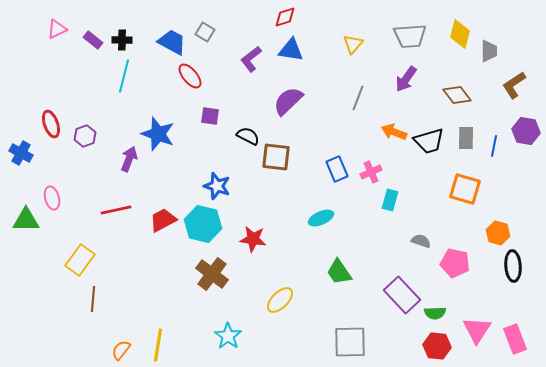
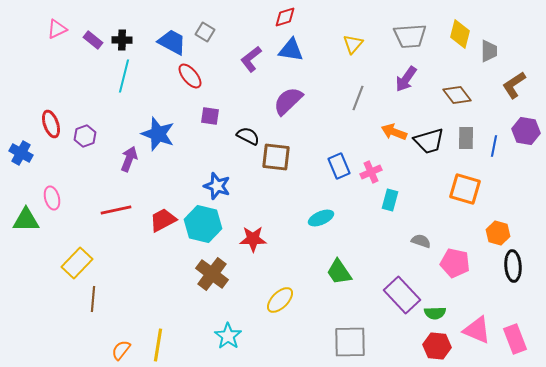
blue rectangle at (337, 169): moved 2 px right, 3 px up
red star at (253, 239): rotated 8 degrees counterclockwise
yellow rectangle at (80, 260): moved 3 px left, 3 px down; rotated 8 degrees clockwise
pink triangle at (477, 330): rotated 40 degrees counterclockwise
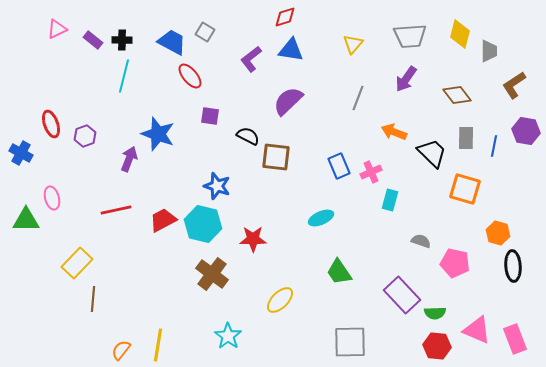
black trapezoid at (429, 141): moved 3 px right, 12 px down; rotated 120 degrees counterclockwise
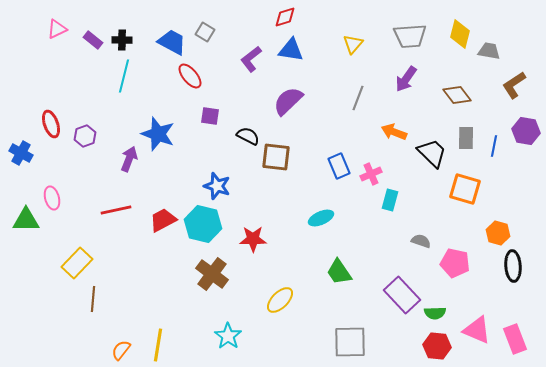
gray trapezoid at (489, 51): rotated 80 degrees counterclockwise
pink cross at (371, 172): moved 2 px down
